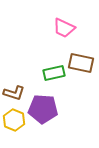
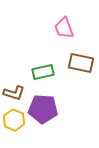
pink trapezoid: rotated 45 degrees clockwise
green rectangle: moved 11 px left, 1 px up
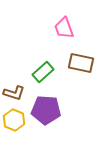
green rectangle: rotated 30 degrees counterclockwise
purple pentagon: moved 3 px right, 1 px down
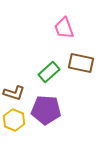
green rectangle: moved 6 px right
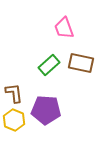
green rectangle: moved 7 px up
brown L-shape: rotated 115 degrees counterclockwise
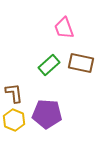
purple pentagon: moved 1 px right, 4 px down
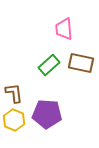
pink trapezoid: moved 1 px down; rotated 15 degrees clockwise
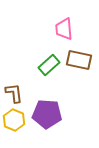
brown rectangle: moved 2 px left, 3 px up
